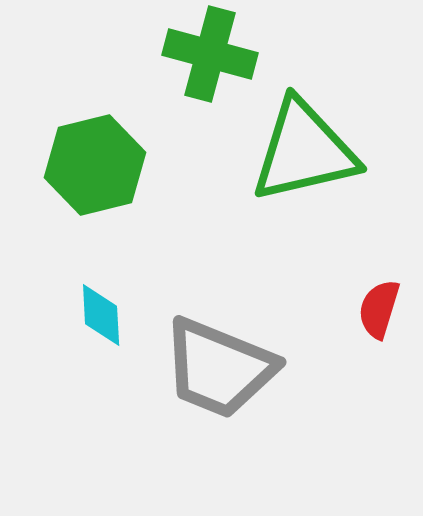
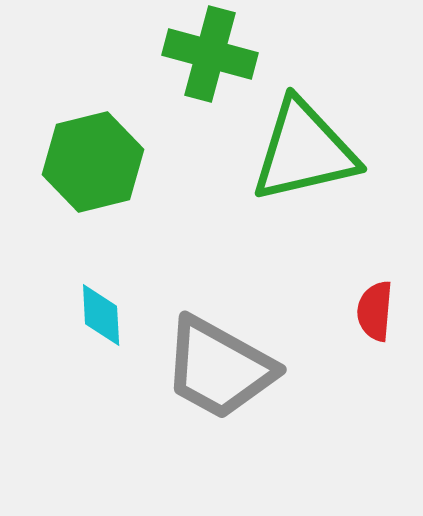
green hexagon: moved 2 px left, 3 px up
red semicircle: moved 4 px left, 2 px down; rotated 12 degrees counterclockwise
gray trapezoid: rotated 7 degrees clockwise
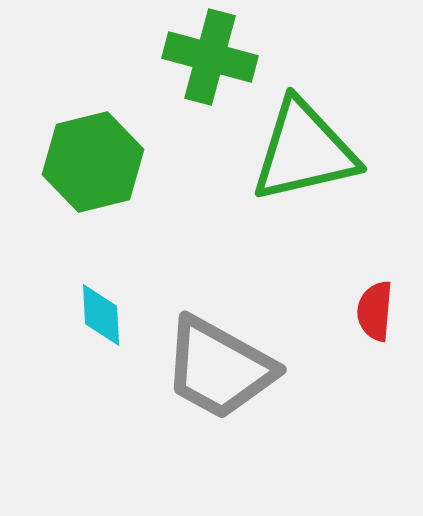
green cross: moved 3 px down
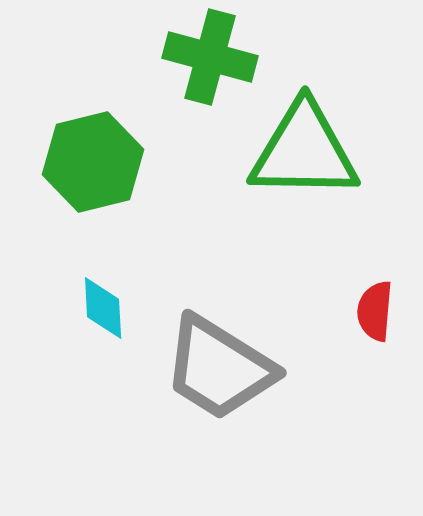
green triangle: rotated 14 degrees clockwise
cyan diamond: moved 2 px right, 7 px up
gray trapezoid: rotated 3 degrees clockwise
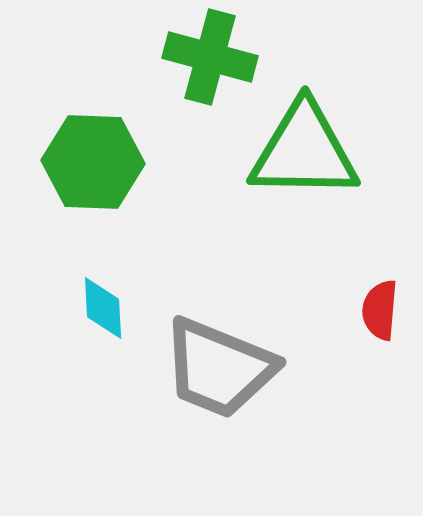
green hexagon: rotated 16 degrees clockwise
red semicircle: moved 5 px right, 1 px up
gray trapezoid: rotated 10 degrees counterclockwise
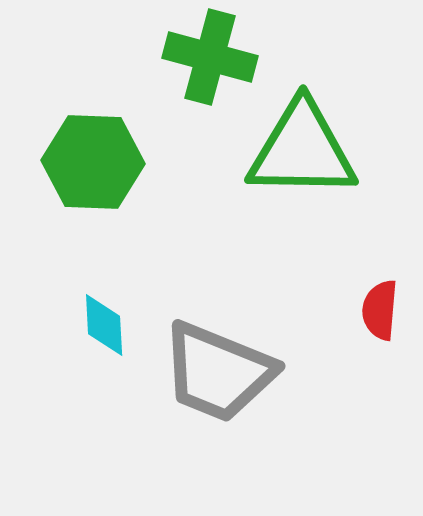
green triangle: moved 2 px left, 1 px up
cyan diamond: moved 1 px right, 17 px down
gray trapezoid: moved 1 px left, 4 px down
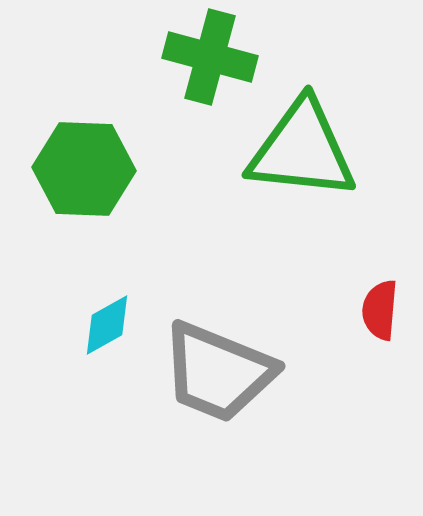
green triangle: rotated 5 degrees clockwise
green hexagon: moved 9 px left, 7 px down
cyan diamond: moved 3 px right; rotated 64 degrees clockwise
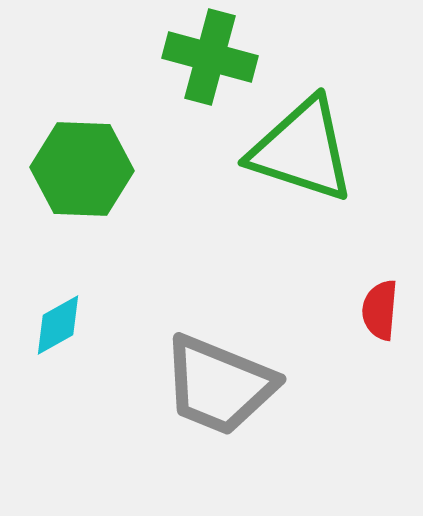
green triangle: rotated 12 degrees clockwise
green hexagon: moved 2 px left
cyan diamond: moved 49 px left
gray trapezoid: moved 1 px right, 13 px down
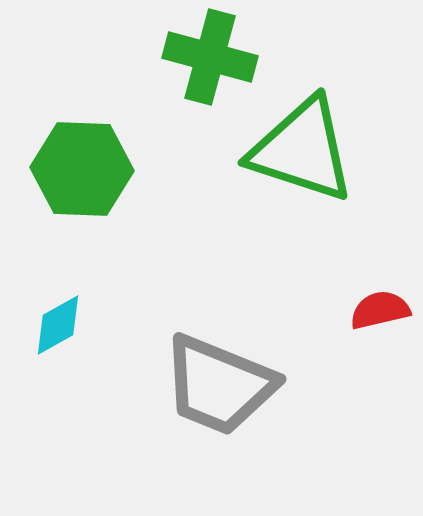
red semicircle: rotated 72 degrees clockwise
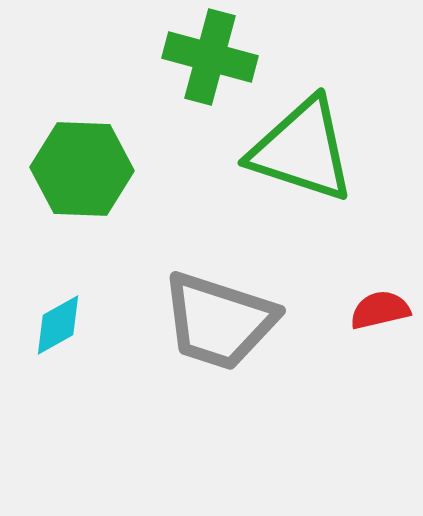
gray trapezoid: moved 64 px up; rotated 4 degrees counterclockwise
